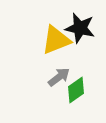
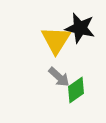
yellow triangle: rotated 36 degrees counterclockwise
gray arrow: rotated 80 degrees clockwise
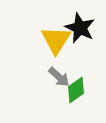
black star: rotated 12 degrees clockwise
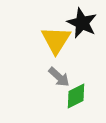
black star: moved 2 px right, 5 px up
green diamond: moved 6 px down; rotated 8 degrees clockwise
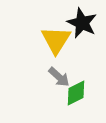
green diamond: moved 3 px up
